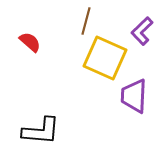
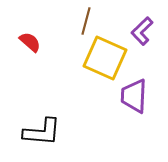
black L-shape: moved 1 px right, 1 px down
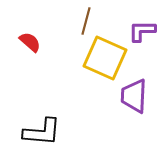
purple L-shape: rotated 44 degrees clockwise
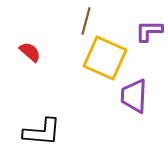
purple L-shape: moved 7 px right
red semicircle: moved 10 px down
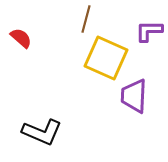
brown line: moved 2 px up
red semicircle: moved 9 px left, 14 px up
yellow square: moved 1 px right
black L-shape: rotated 18 degrees clockwise
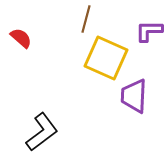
black L-shape: rotated 60 degrees counterclockwise
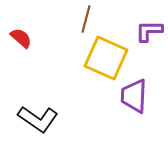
black L-shape: moved 4 px left, 13 px up; rotated 72 degrees clockwise
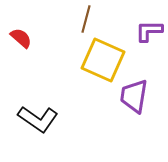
yellow square: moved 3 px left, 2 px down
purple trapezoid: rotated 6 degrees clockwise
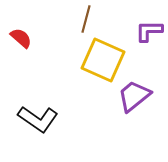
purple trapezoid: rotated 42 degrees clockwise
